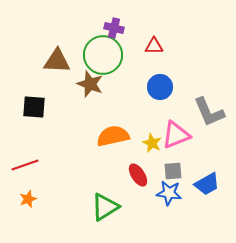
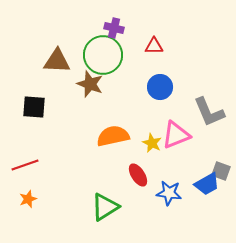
gray square: moved 48 px right; rotated 24 degrees clockwise
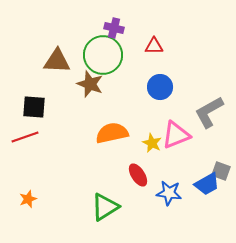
gray L-shape: rotated 84 degrees clockwise
orange semicircle: moved 1 px left, 3 px up
red line: moved 28 px up
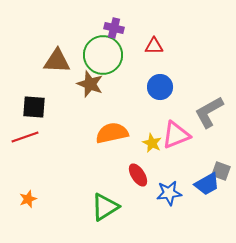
blue star: rotated 15 degrees counterclockwise
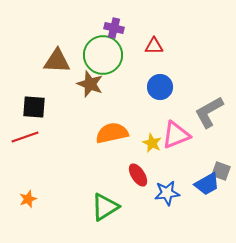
blue star: moved 2 px left
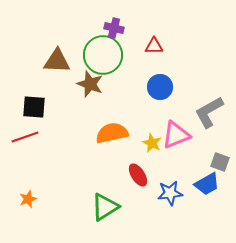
gray square: moved 1 px left, 9 px up
blue star: moved 3 px right
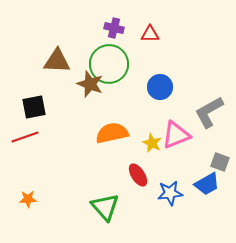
red triangle: moved 4 px left, 12 px up
green circle: moved 6 px right, 9 px down
black square: rotated 15 degrees counterclockwise
orange star: rotated 18 degrees clockwise
green triangle: rotated 40 degrees counterclockwise
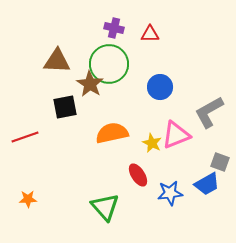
brown star: rotated 12 degrees clockwise
black square: moved 31 px right
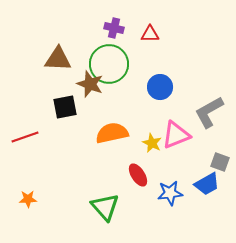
brown triangle: moved 1 px right, 2 px up
brown star: rotated 12 degrees counterclockwise
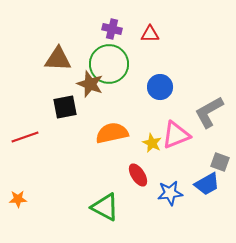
purple cross: moved 2 px left, 1 px down
orange star: moved 10 px left
green triangle: rotated 20 degrees counterclockwise
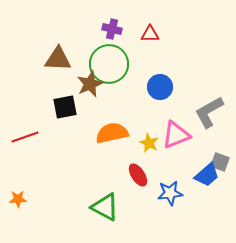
brown star: rotated 28 degrees clockwise
yellow star: moved 3 px left
blue trapezoid: moved 9 px up; rotated 12 degrees counterclockwise
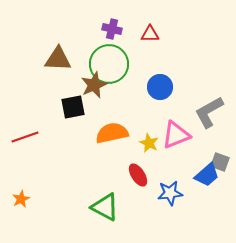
brown star: moved 4 px right, 1 px down
black square: moved 8 px right
orange star: moved 3 px right; rotated 24 degrees counterclockwise
